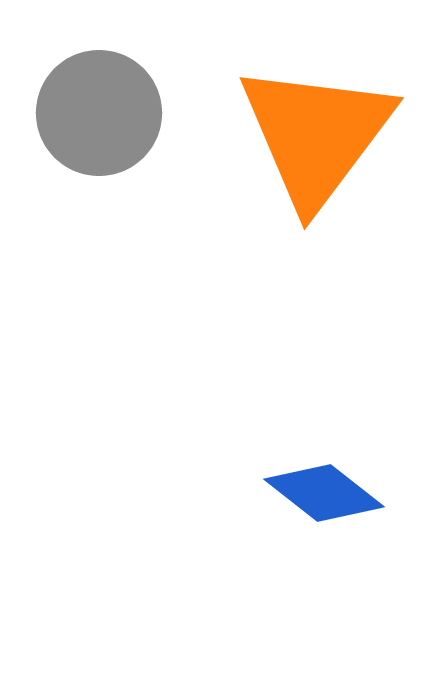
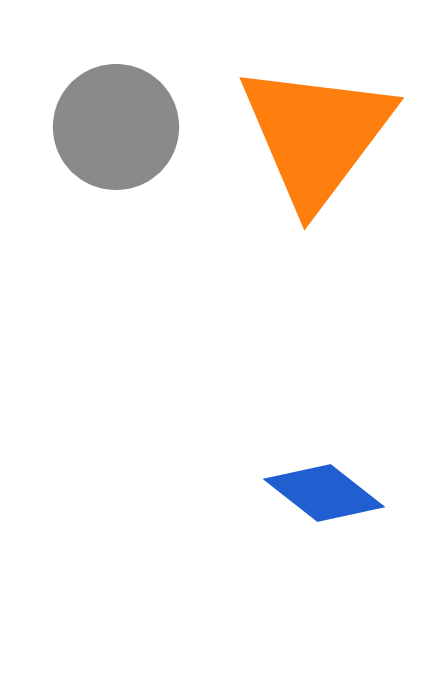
gray circle: moved 17 px right, 14 px down
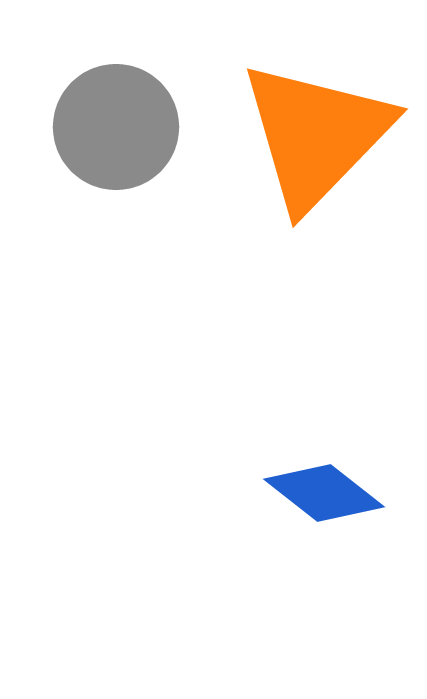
orange triangle: rotated 7 degrees clockwise
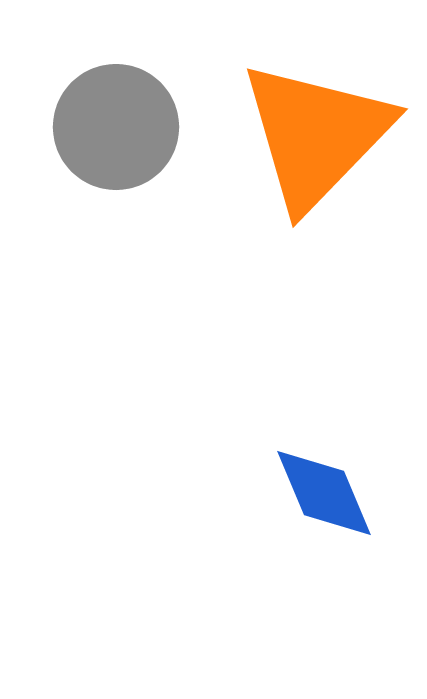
blue diamond: rotated 29 degrees clockwise
